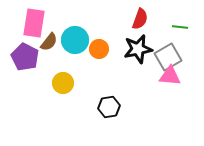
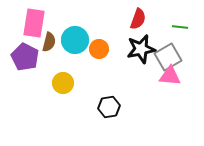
red semicircle: moved 2 px left
brown semicircle: rotated 24 degrees counterclockwise
black star: moved 3 px right
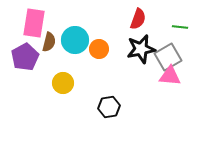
purple pentagon: rotated 16 degrees clockwise
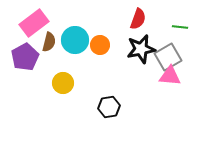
pink rectangle: rotated 44 degrees clockwise
orange circle: moved 1 px right, 4 px up
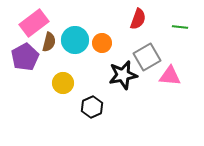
orange circle: moved 2 px right, 2 px up
black star: moved 18 px left, 26 px down
gray square: moved 21 px left
black hexagon: moved 17 px left; rotated 15 degrees counterclockwise
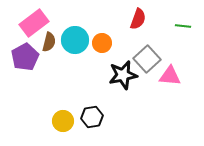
green line: moved 3 px right, 1 px up
gray square: moved 2 px down; rotated 12 degrees counterclockwise
yellow circle: moved 38 px down
black hexagon: moved 10 px down; rotated 15 degrees clockwise
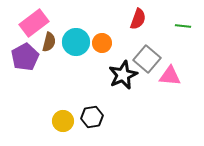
cyan circle: moved 1 px right, 2 px down
gray square: rotated 8 degrees counterclockwise
black star: rotated 12 degrees counterclockwise
